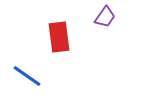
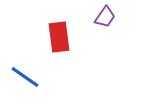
blue line: moved 2 px left, 1 px down
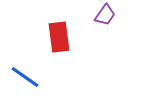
purple trapezoid: moved 2 px up
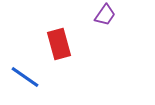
red rectangle: moved 7 px down; rotated 8 degrees counterclockwise
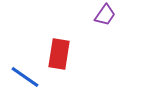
red rectangle: moved 10 px down; rotated 24 degrees clockwise
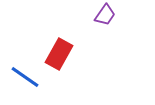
red rectangle: rotated 20 degrees clockwise
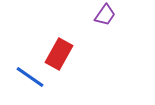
blue line: moved 5 px right
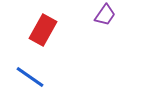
red rectangle: moved 16 px left, 24 px up
